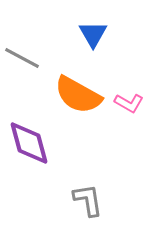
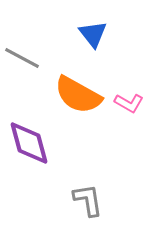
blue triangle: rotated 8 degrees counterclockwise
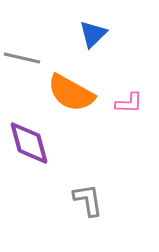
blue triangle: rotated 24 degrees clockwise
gray line: rotated 15 degrees counterclockwise
orange semicircle: moved 7 px left, 2 px up
pink L-shape: rotated 28 degrees counterclockwise
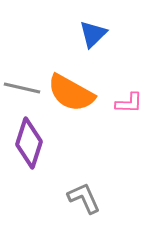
gray line: moved 30 px down
purple diamond: rotated 33 degrees clockwise
gray L-shape: moved 4 px left, 2 px up; rotated 15 degrees counterclockwise
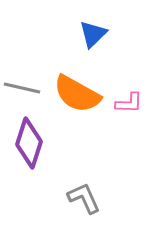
orange semicircle: moved 6 px right, 1 px down
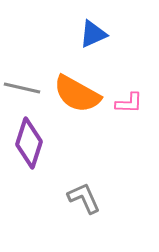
blue triangle: rotated 20 degrees clockwise
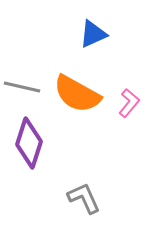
gray line: moved 1 px up
pink L-shape: rotated 52 degrees counterclockwise
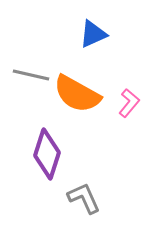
gray line: moved 9 px right, 12 px up
purple diamond: moved 18 px right, 11 px down
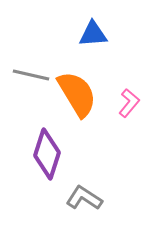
blue triangle: rotated 20 degrees clockwise
orange semicircle: rotated 150 degrees counterclockwise
gray L-shape: rotated 33 degrees counterclockwise
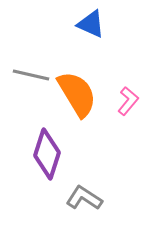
blue triangle: moved 2 px left, 10 px up; rotated 28 degrees clockwise
pink L-shape: moved 1 px left, 2 px up
